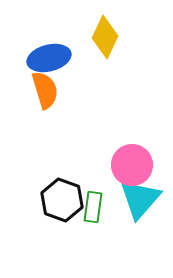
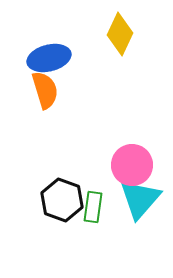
yellow diamond: moved 15 px right, 3 px up
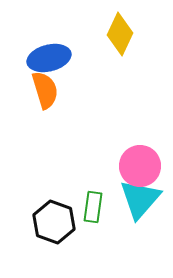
pink circle: moved 8 px right, 1 px down
black hexagon: moved 8 px left, 22 px down
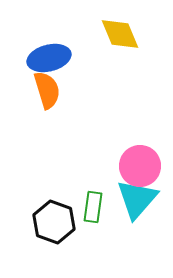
yellow diamond: rotated 48 degrees counterclockwise
orange semicircle: moved 2 px right
cyan triangle: moved 3 px left
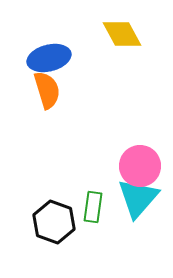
yellow diamond: moved 2 px right; rotated 6 degrees counterclockwise
cyan triangle: moved 1 px right, 1 px up
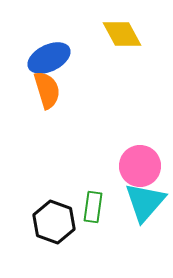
blue ellipse: rotated 12 degrees counterclockwise
cyan triangle: moved 7 px right, 4 px down
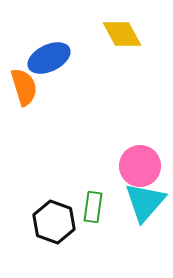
orange semicircle: moved 23 px left, 3 px up
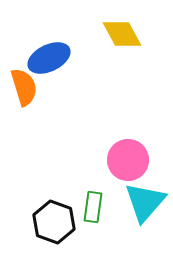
pink circle: moved 12 px left, 6 px up
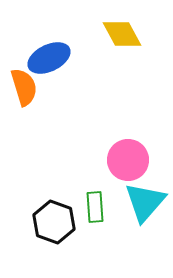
green rectangle: moved 2 px right; rotated 12 degrees counterclockwise
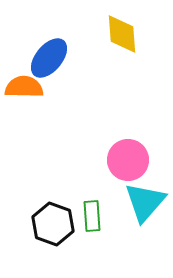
yellow diamond: rotated 24 degrees clockwise
blue ellipse: rotated 24 degrees counterclockwise
orange semicircle: rotated 72 degrees counterclockwise
green rectangle: moved 3 px left, 9 px down
black hexagon: moved 1 px left, 2 px down
